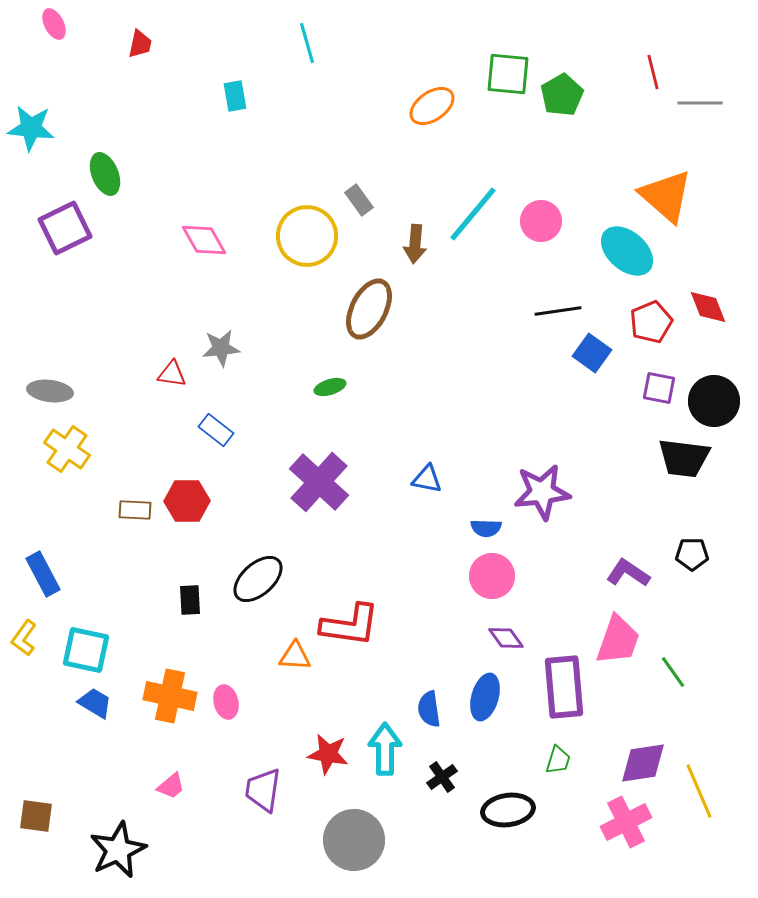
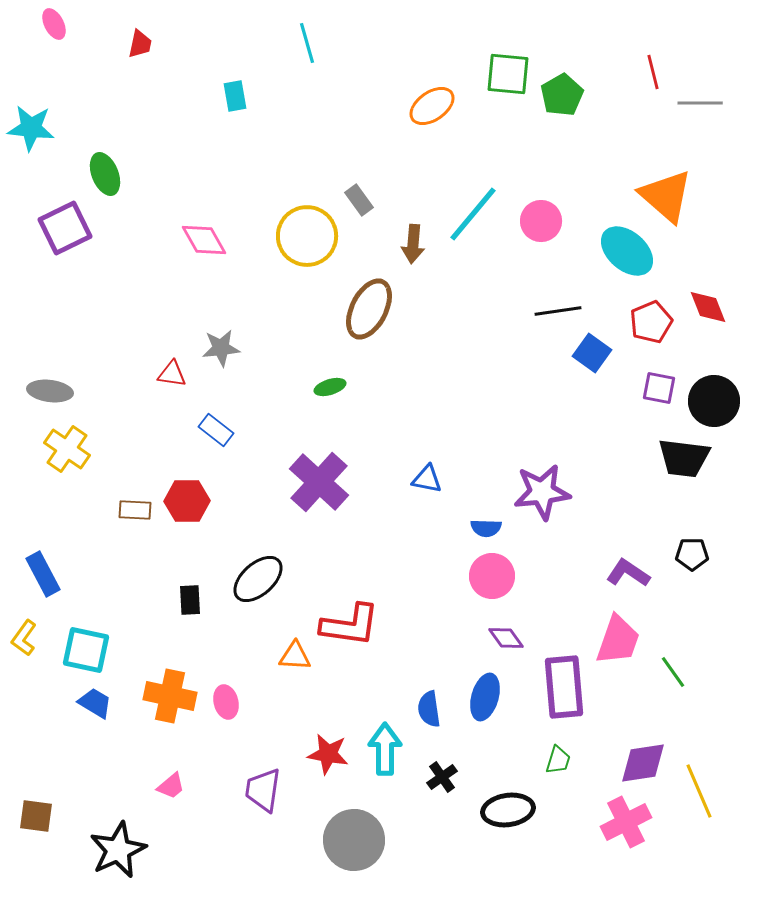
brown arrow at (415, 244): moved 2 px left
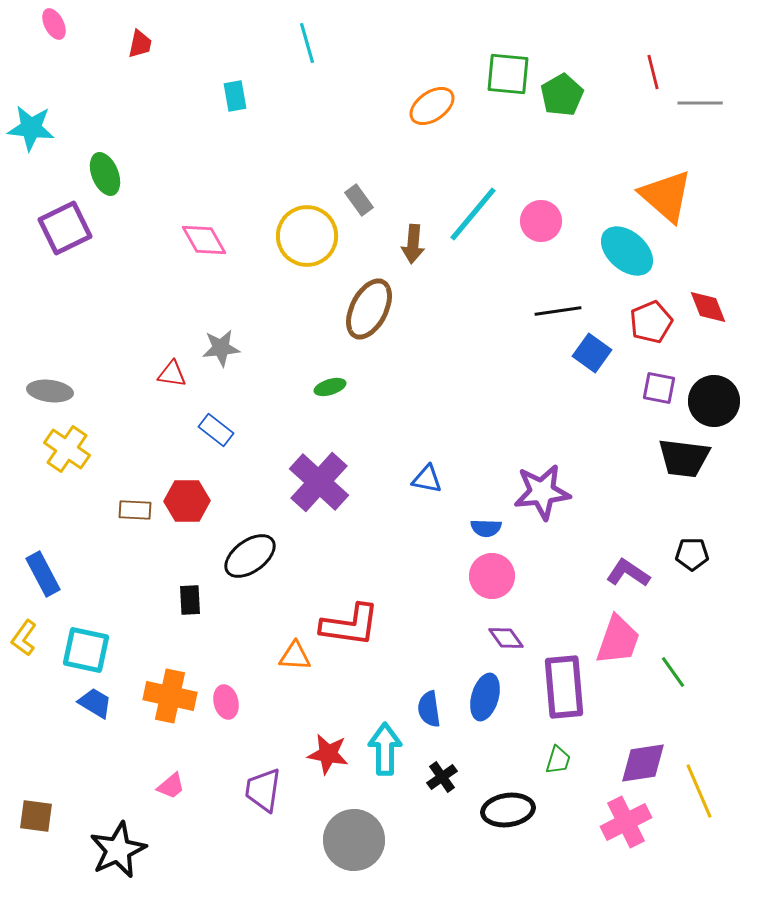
black ellipse at (258, 579): moved 8 px left, 23 px up; rotated 6 degrees clockwise
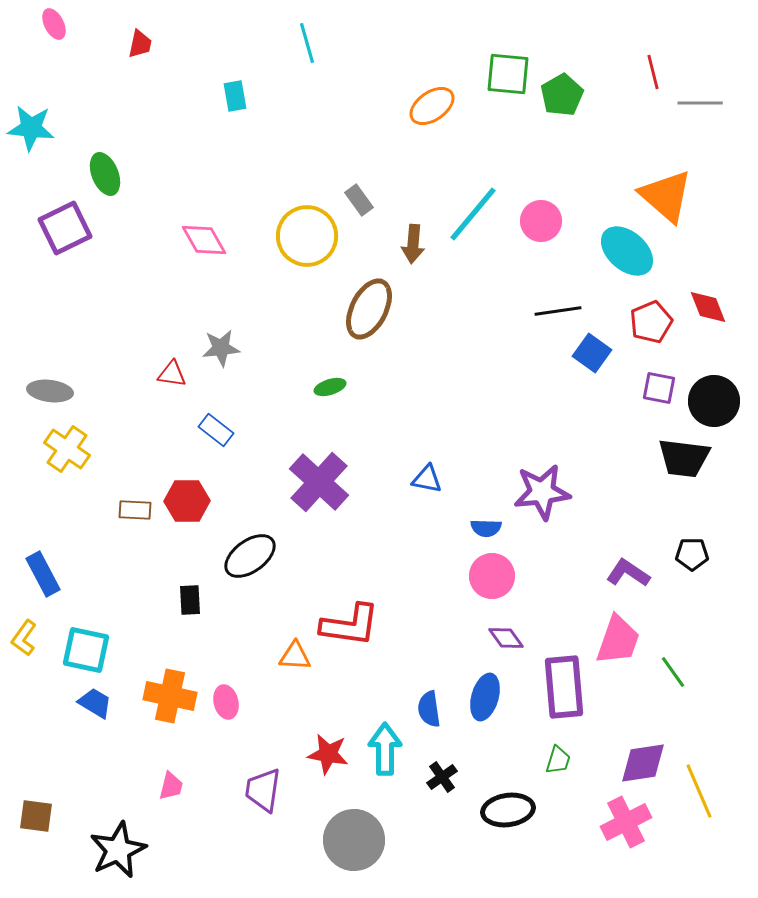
pink trapezoid at (171, 786): rotated 36 degrees counterclockwise
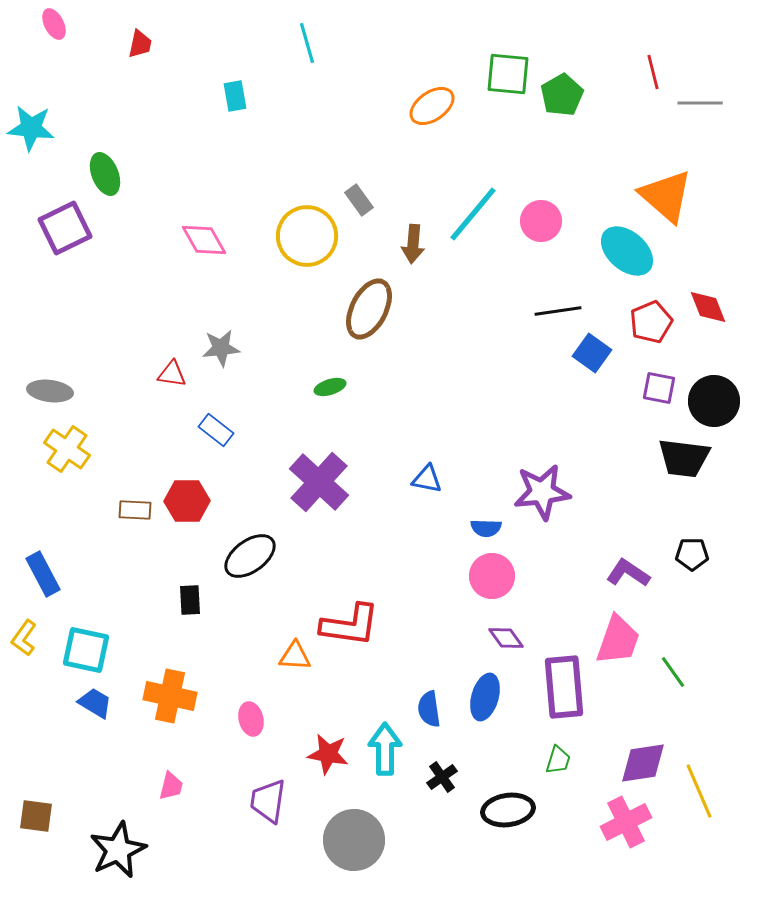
pink ellipse at (226, 702): moved 25 px right, 17 px down
purple trapezoid at (263, 790): moved 5 px right, 11 px down
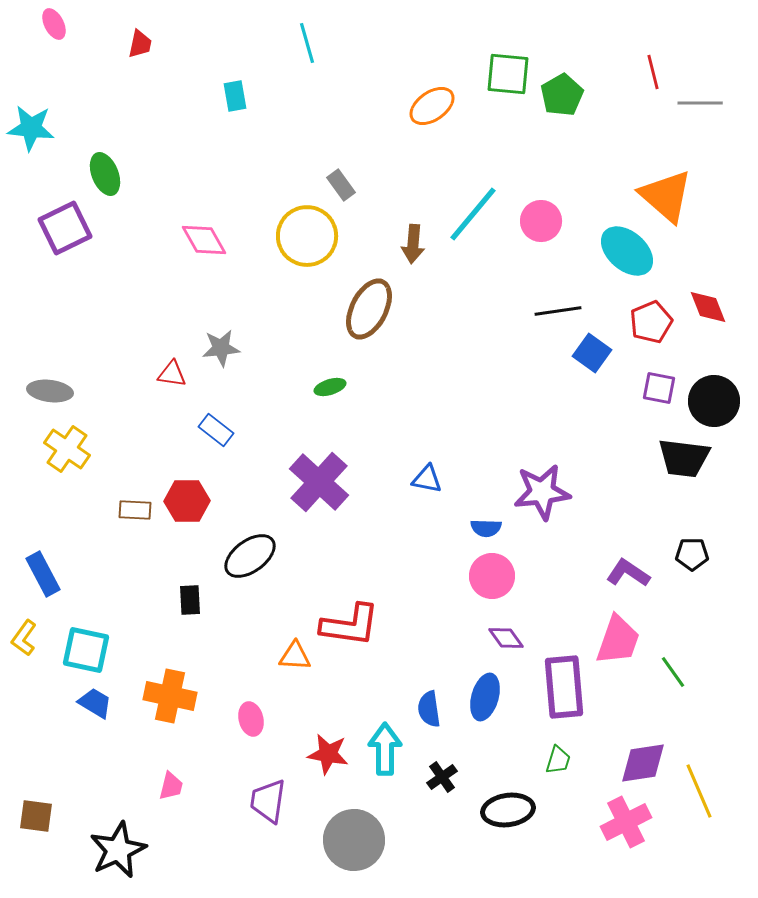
gray rectangle at (359, 200): moved 18 px left, 15 px up
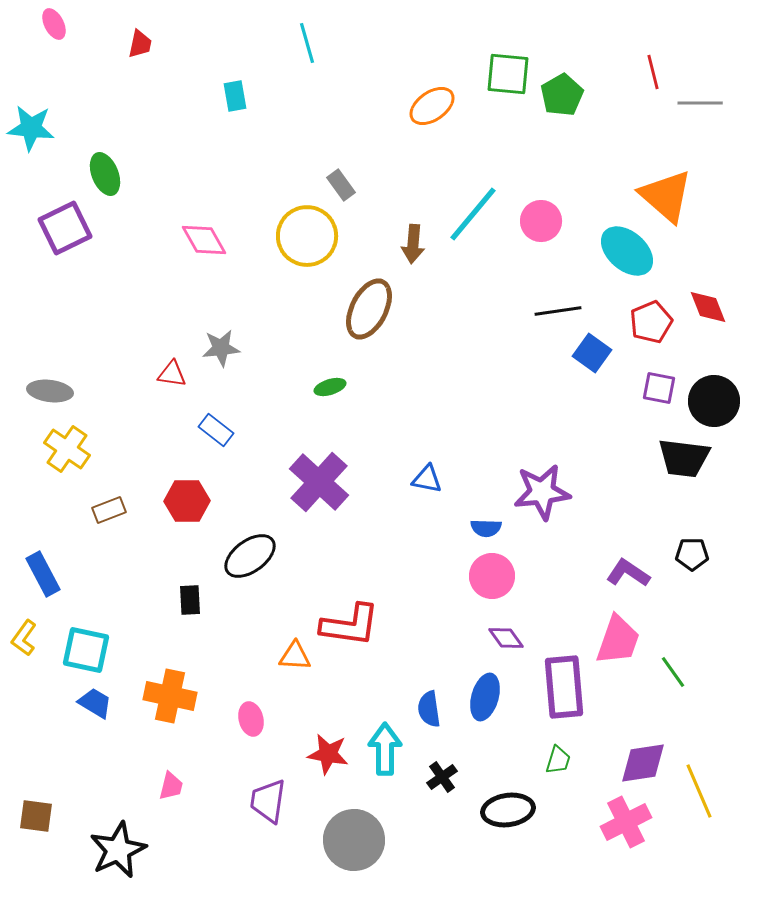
brown rectangle at (135, 510): moved 26 px left; rotated 24 degrees counterclockwise
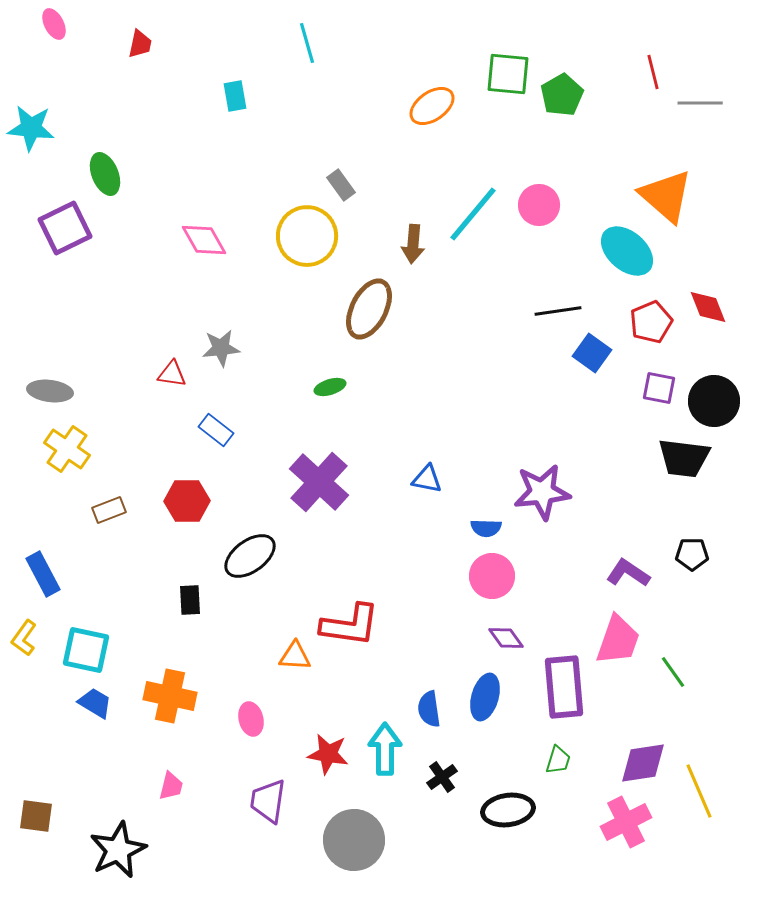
pink circle at (541, 221): moved 2 px left, 16 px up
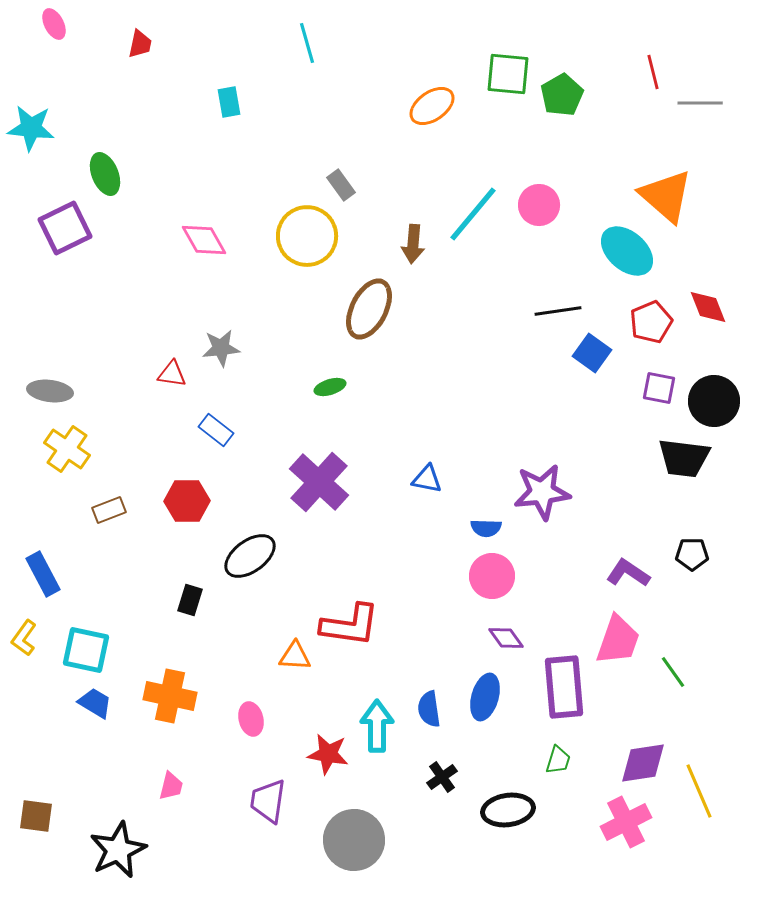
cyan rectangle at (235, 96): moved 6 px left, 6 px down
black rectangle at (190, 600): rotated 20 degrees clockwise
cyan arrow at (385, 749): moved 8 px left, 23 px up
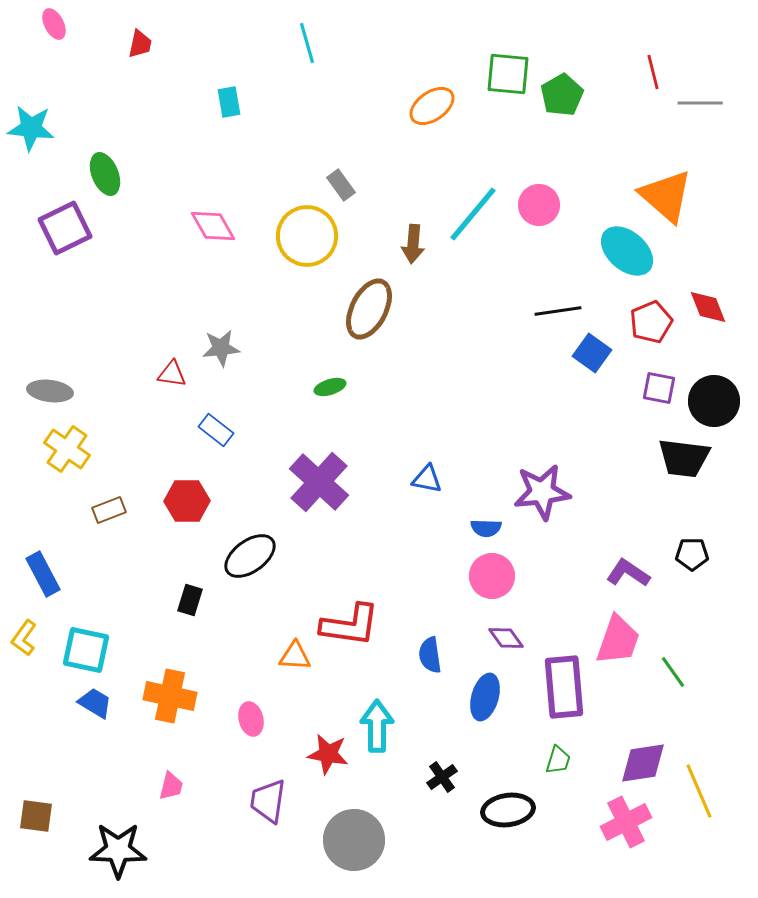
pink diamond at (204, 240): moved 9 px right, 14 px up
blue semicircle at (429, 709): moved 1 px right, 54 px up
black star at (118, 850): rotated 26 degrees clockwise
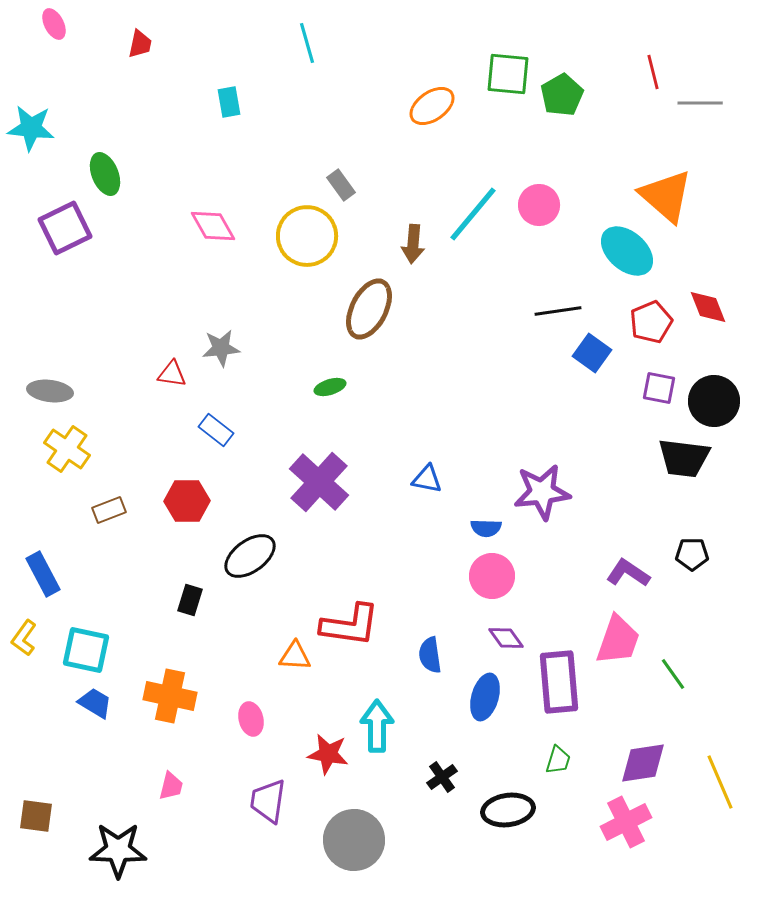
green line at (673, 672): moved 2 px down
purple rectangle at (564, 687): moved 5 px left, 5 px up
yellow line at (699, 791): moved 21 px right, 9 px up
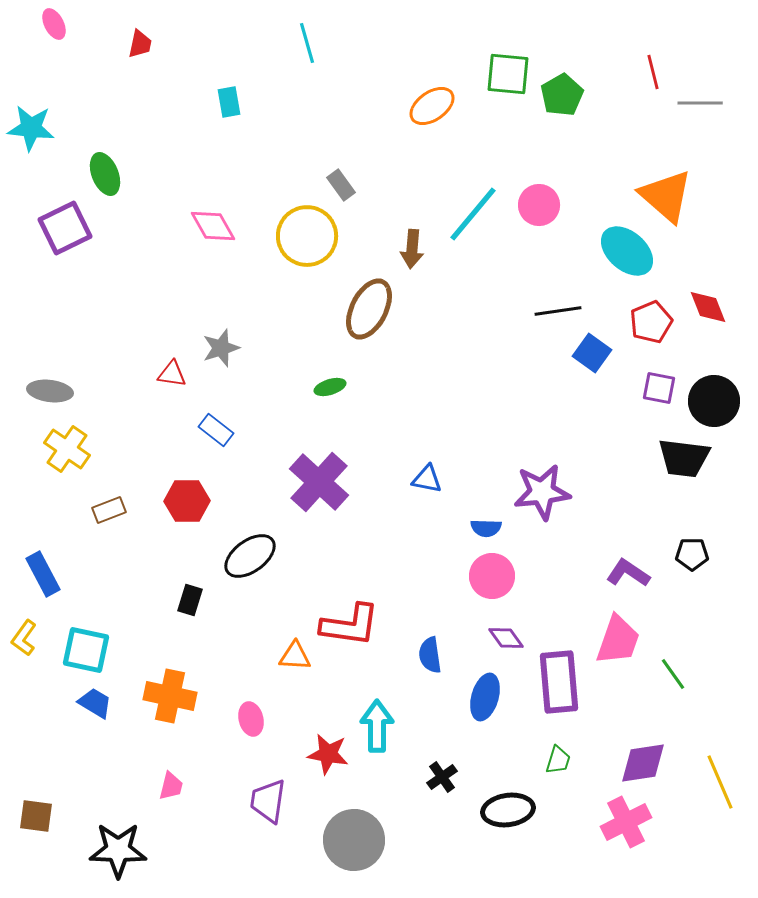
brown arrow at (413, 244): moved 1 px left, 5 px down
gray star at (221, 348): rotated 12 degrees counterclockwise
